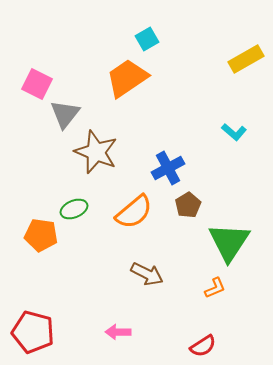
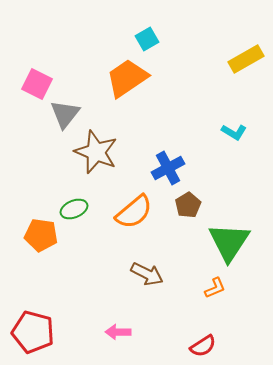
cyan L-shape: rotated 10 degrees counterclockwise
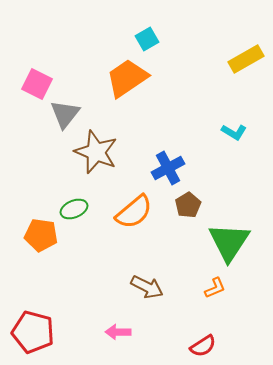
brown arrow: moved 13 px down
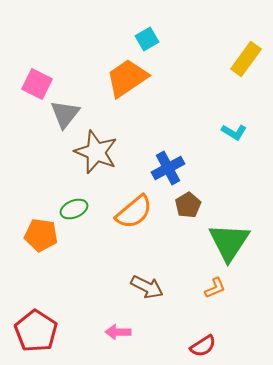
yellow rectangle: rotated 24 degrees counterclockwise
red pentagon: moved 3 px right, 1 px up; rotated 18 degrees clockwise
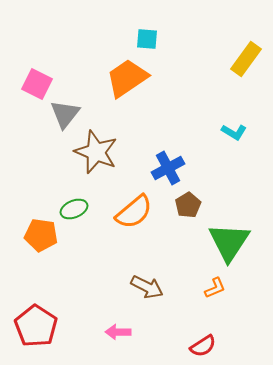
cyan square: rotated 35 degrees clockwise
red pentagon: moved 5 px up
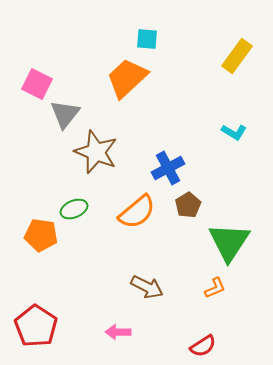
yellow rectangle: moved 9 px left, 3 px up
orange trapezoid: rotated 9 degrees counterclockwise
orange semicircle: moved 3 px right
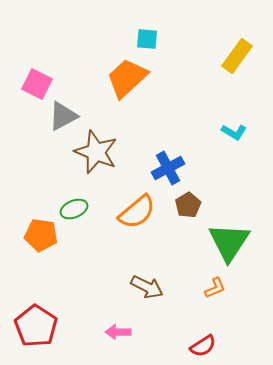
gray triangle: moved 2 px left, 2 px down; rotated 24 degrees clockwise
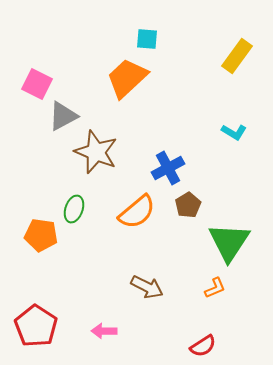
green ellipse: rotated 48 degrees counterclockwise
pink arrow: moved 14 px left, 1 px up
